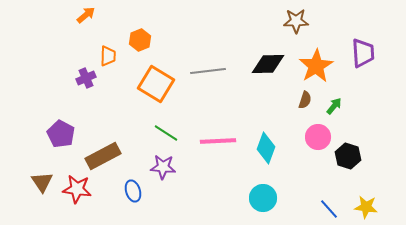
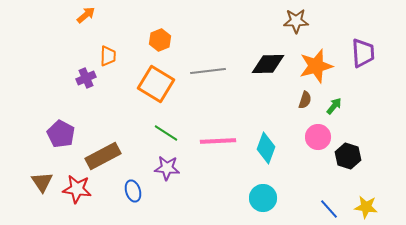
orange hexagon: moved 20 px right
orange star: rotated 16 degrees clockwise
purple star: moved 4 px right, 1 px down
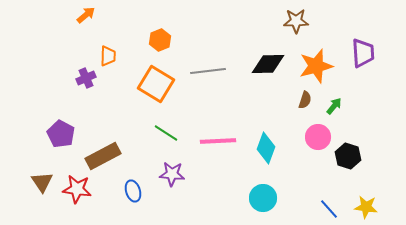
purple star: moved 5 px right, 6 px down
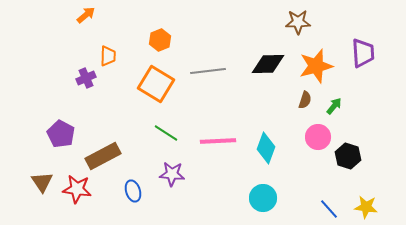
brown star: moved 2 px right, 1 px down
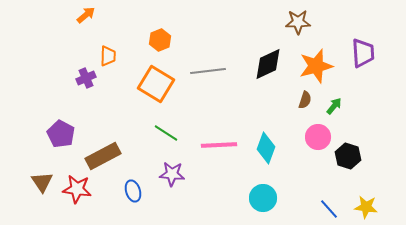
black diamond: rotated 24 degrees counterclockwise
pink line: moved 1 px right, 4 px down
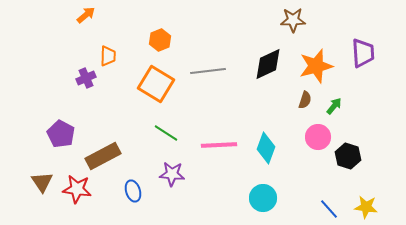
brown star: moved 5 px left, 2 px up
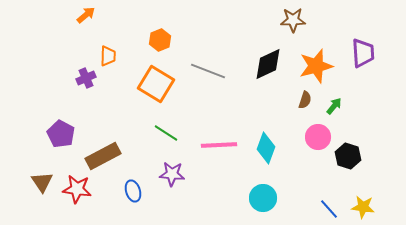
gray line: rotated 28 degrees clockwise
yellow star: moved 3 px left
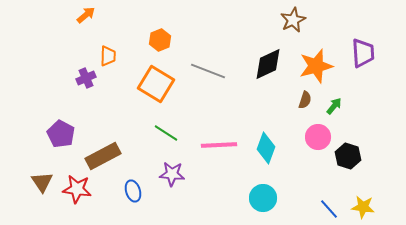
brown star: rotated 25 degrees counterclockwise
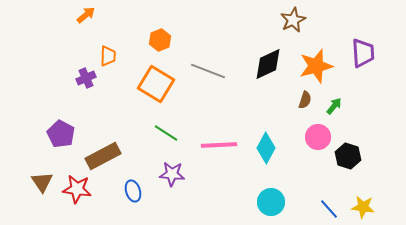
cyan diamond: rotated 8 degrees clockwise
cyan circle: moved 8 px right, 4 px down
